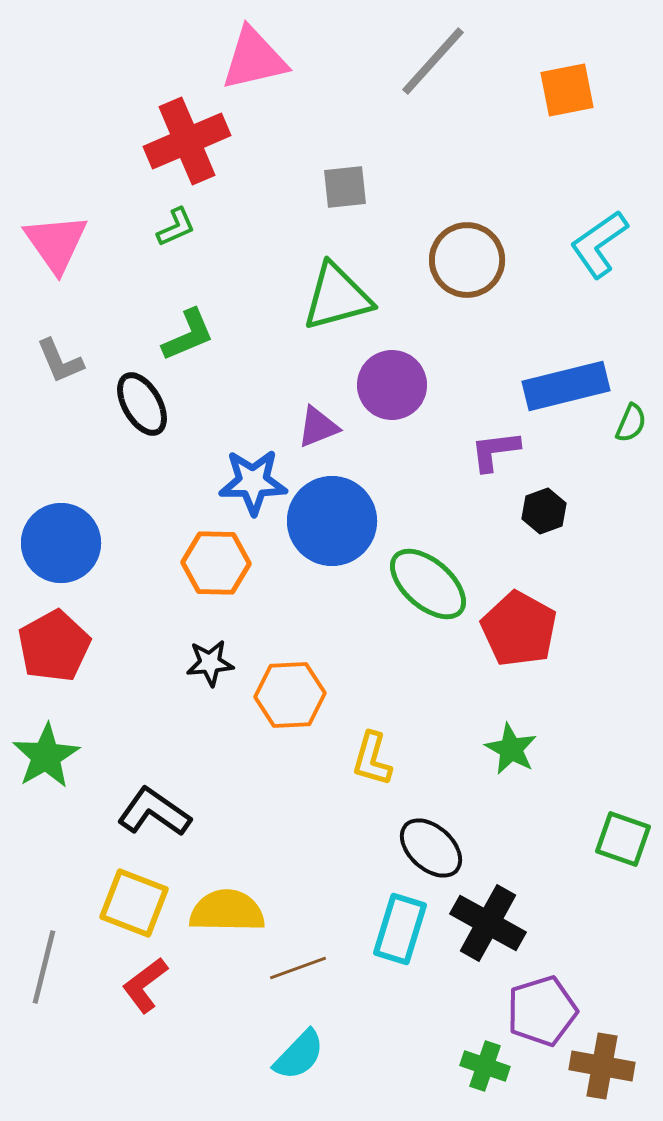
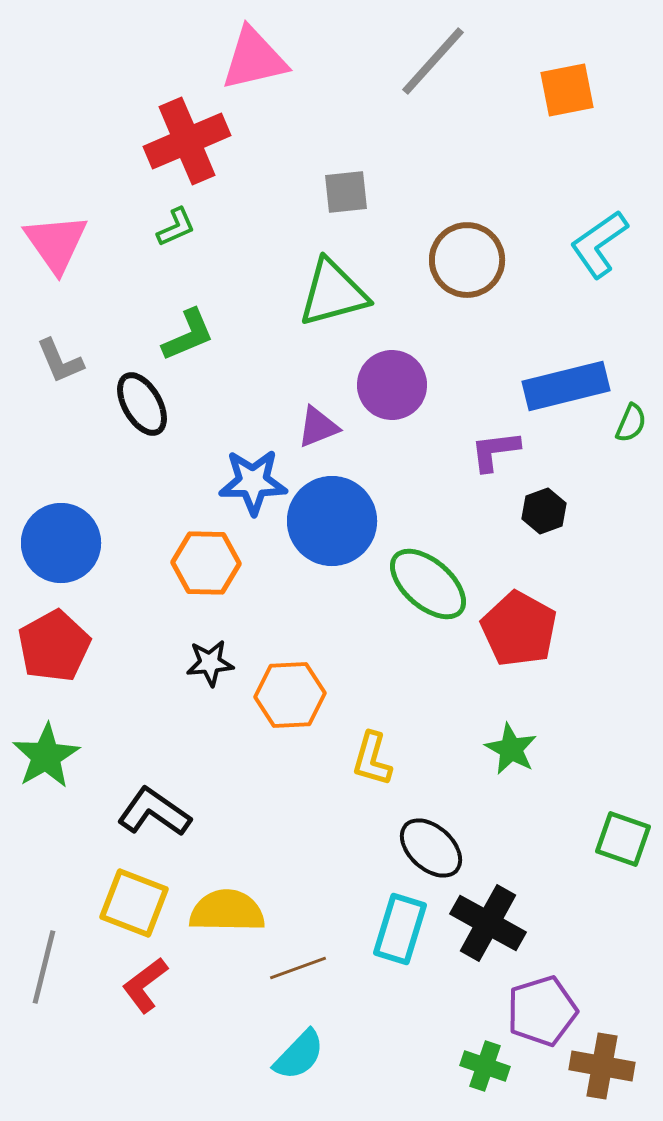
gray square at (345, 187): moved 1 px right, 5 px down
green triangle at (337, 297): moved 4 px left, 4 px up
orange hexagon at (216, 563): moved 10 px left
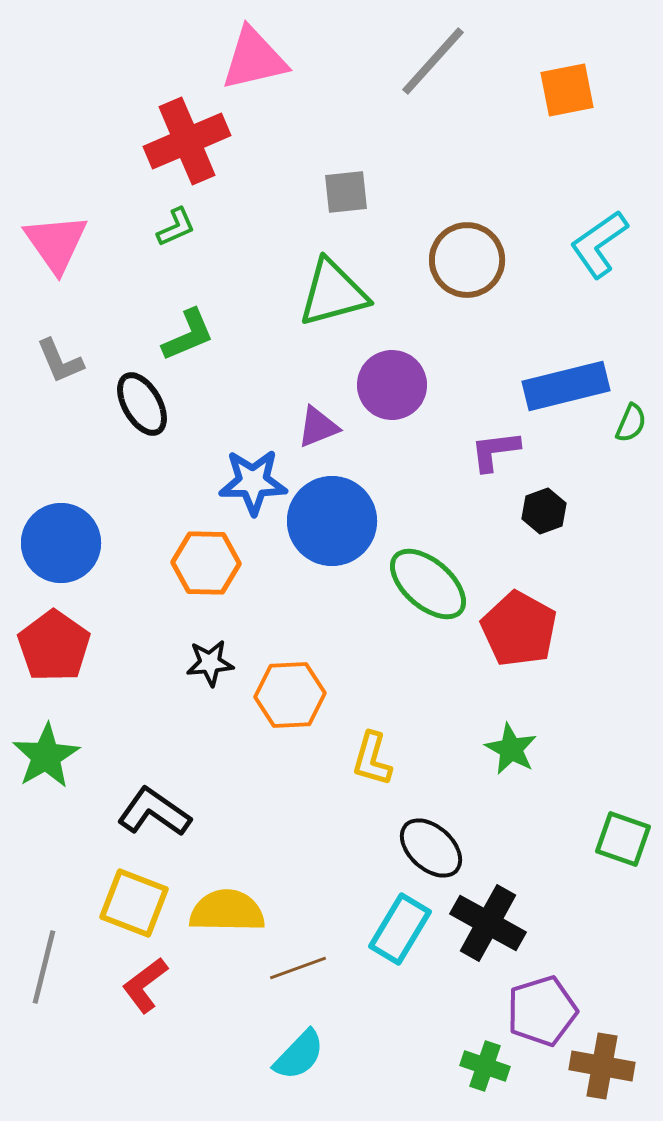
red pentagon at (54, 646): rotated 8 degrees counterclockwise
cyan rectangle at (400, 929): rotated 14 degrees clockwise
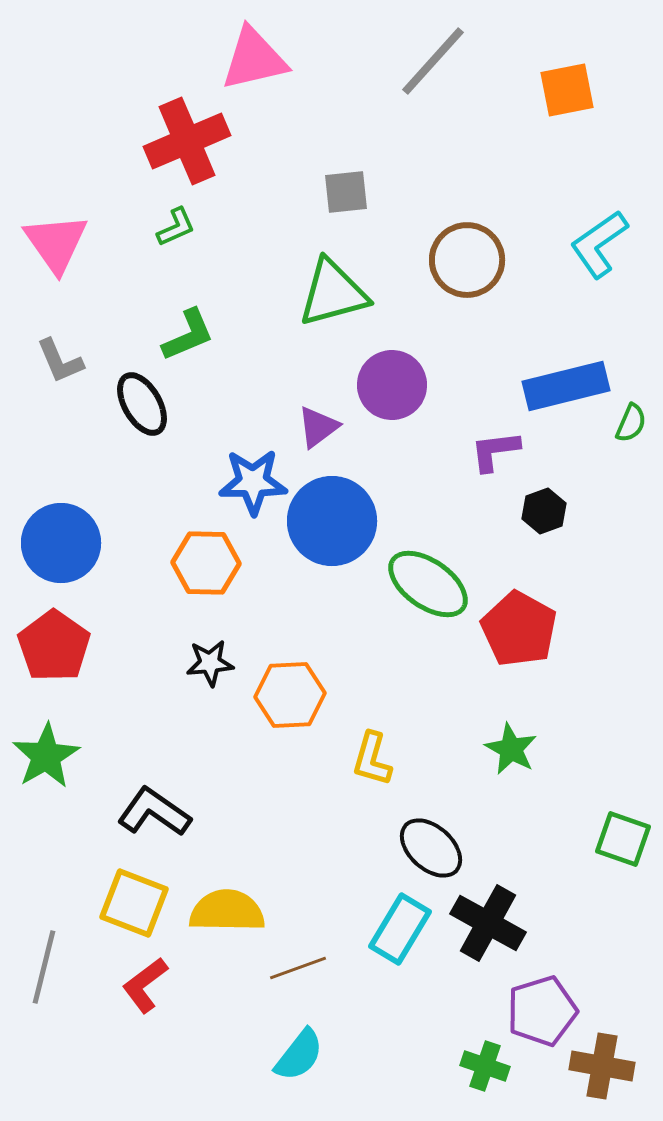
purple triangle at (318, 427): rotated 15 degrees counterclockwise
green ellipse at (428, 584): rotated 6 degrees counterclockwise
cyan semicircle at (299, 1055): rotated 6 degrees counterclockwise
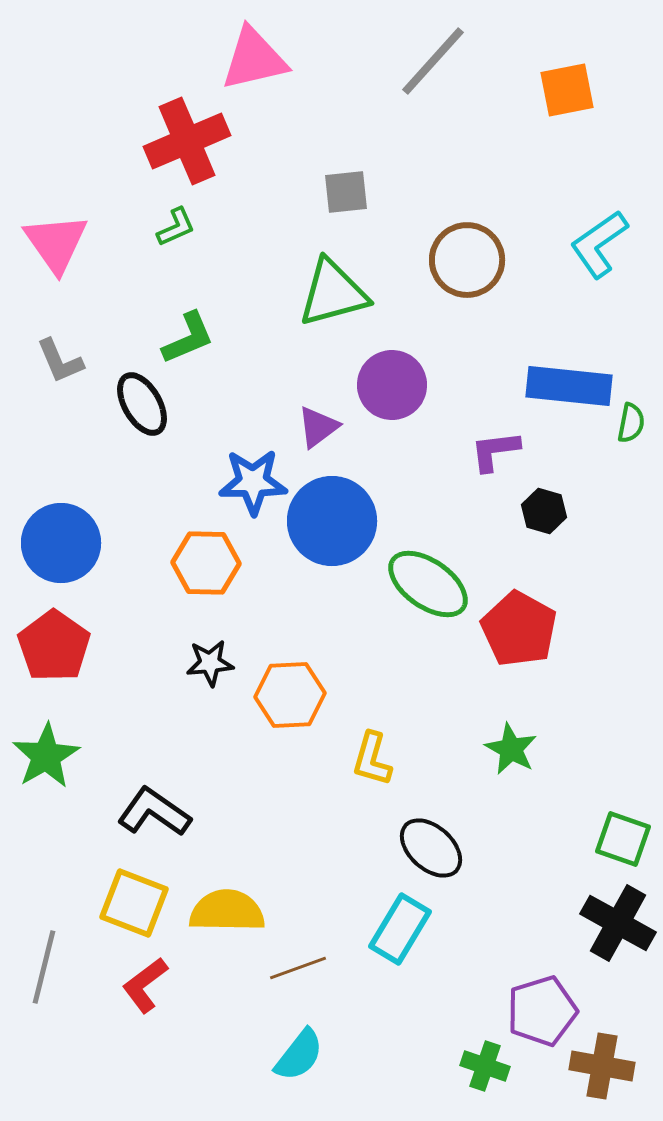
green L-shape at (188, 335): moved 3 px down
blue rectangle at (566, 386): moved 3 px right; rotated 20 degrees clockwise
green semicircle at (631, 423): rotated 12 degrees counterclockwise
black hexagon at (544, 511): rotated 24 degrees counterclockwise
black cross at (488, 923): moved 130 px right
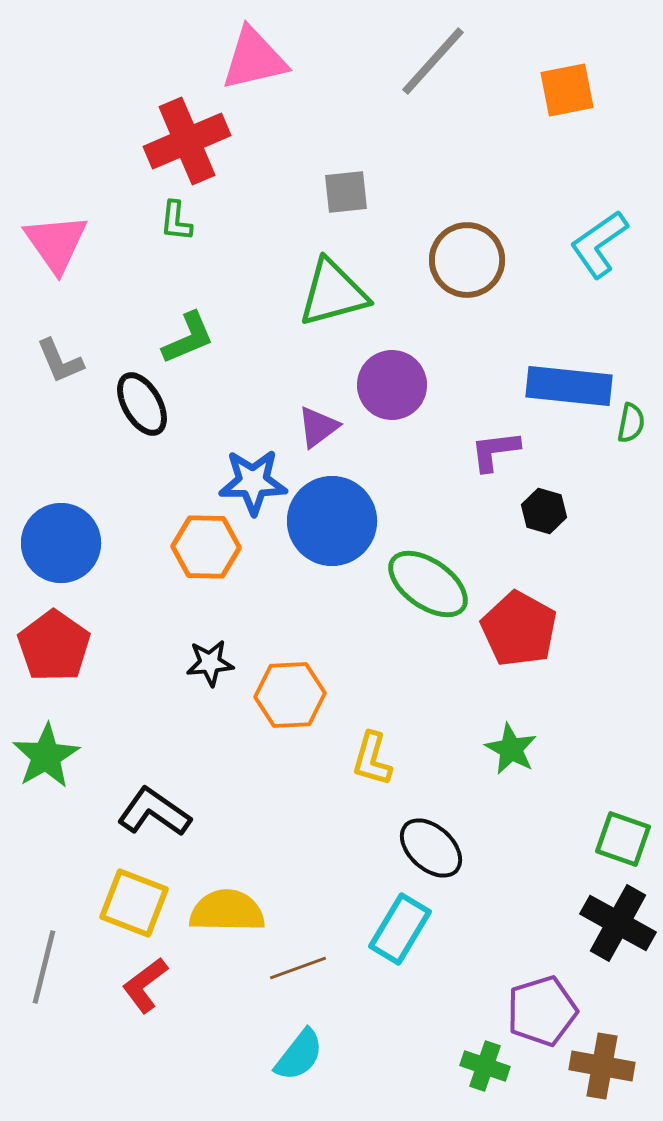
green L-shape at (176, 227): moved 6 px up; rotated 120 degrees clockwise
orange hexagon at (206, 563): moved 16 px up
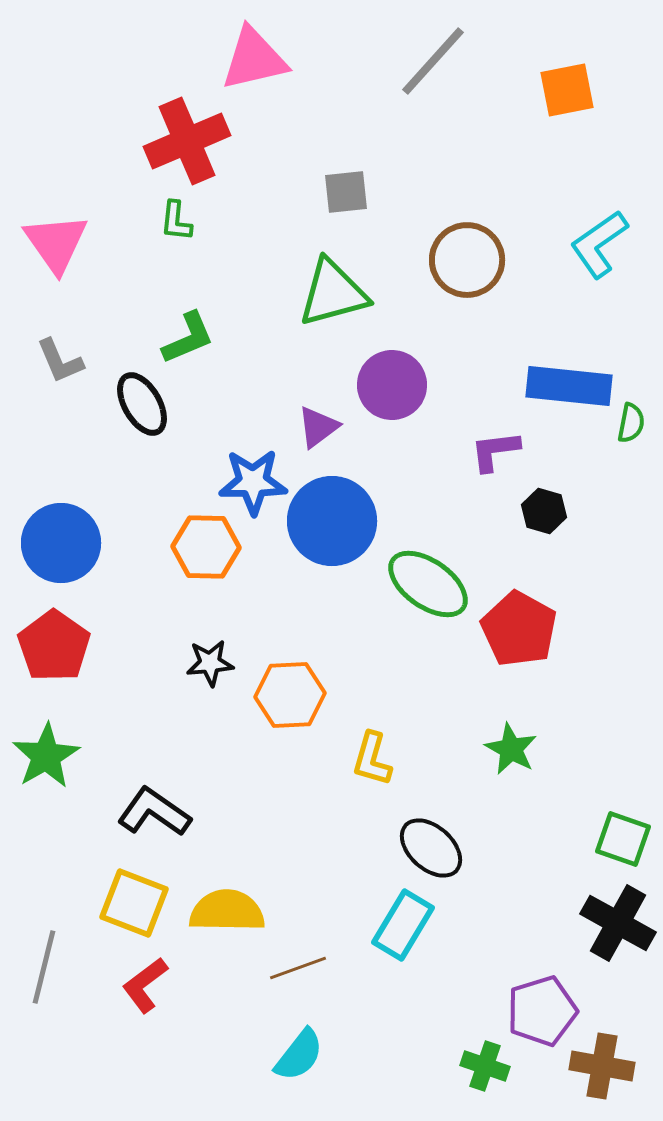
cyan rectangle at (400, 929): moved 3 px right, 4 px up
